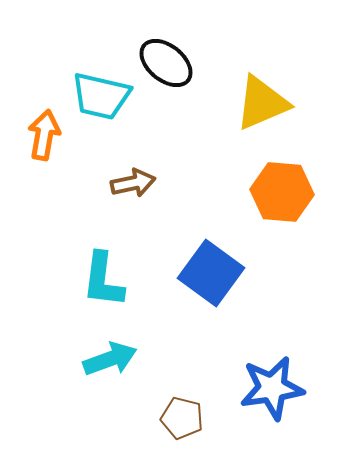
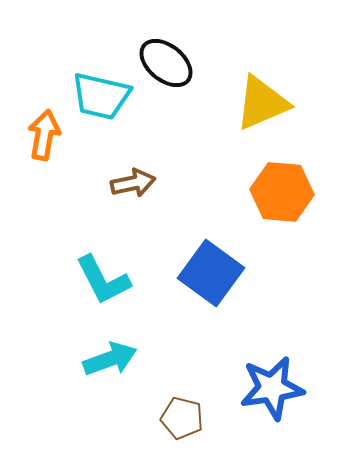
cyan L-shape: rotated 34 degrees counterclockwise
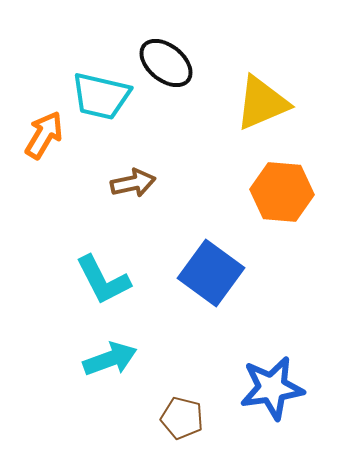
orange arrow: rotated 21 degrees clockwise
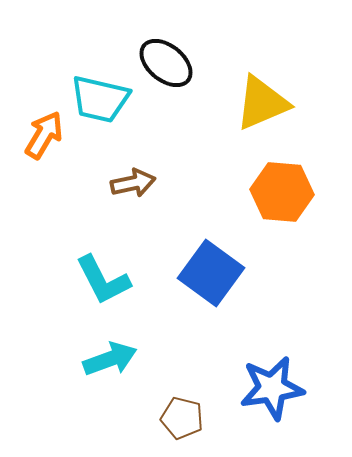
cyan trapezoid: moved 1 px left, 3 px down
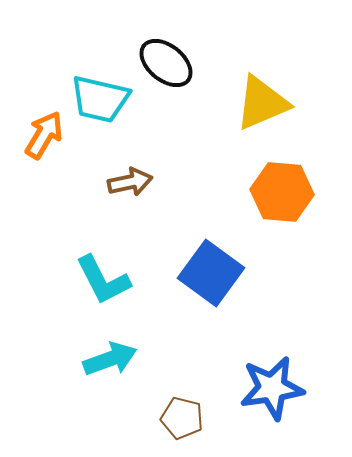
brown arrow: moved 3 px left, 1 px up
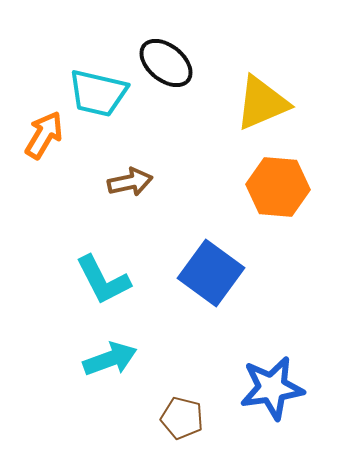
cyan trapezoid: moved 2 px left, 6 px up
orange hexagon: moved 4 px left, 5 px up
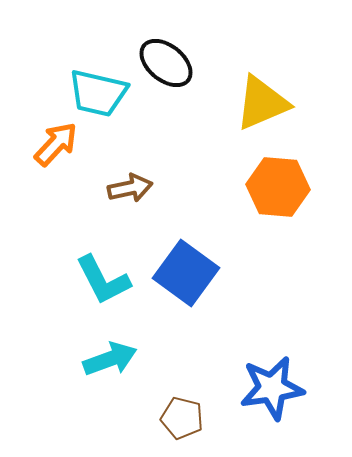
orange arrow: moved 12 px right, 9 px down; rotated 12 degrees clockwise
brown arrow: moved 6 px down
blue square: moved 25 px left
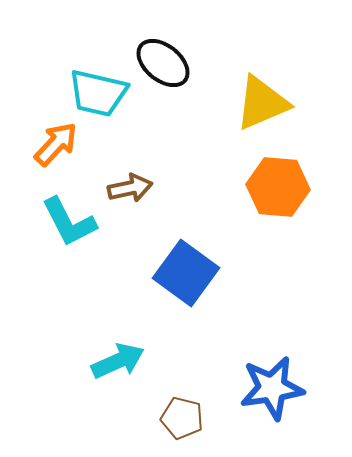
black ellipse: moved 3 px left
cyan L-shape: moved 34 px left, 58 px up
cyan arrow: moved 8 px right, 2 px down; rotated 4 degrees counterclockwise
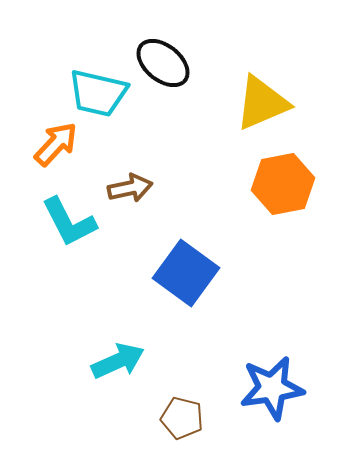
orange hexagon: moved 5 px right, 3 px up; rotated 16 degrees counterclockwise
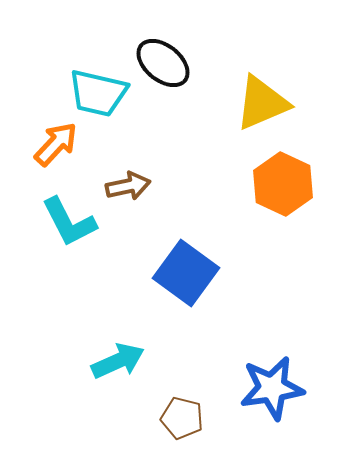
orange hexagon: rotated 24 degrees counterclockwise
brown arrow: moved 2 px left, 2 px up
